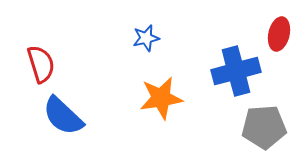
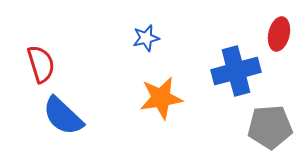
gray pentagon: moved 6 px right
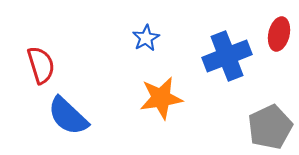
blue star: rotated 16 degrees counterclockwise
red semicircle: moved 1 px down
blue cross: moved 9 px left, 15 px up; rotated 6 degrees counterclockwise
blue semicircle: moved 5 px right
gray pentagon: rotated 21 degrees counterclockwise
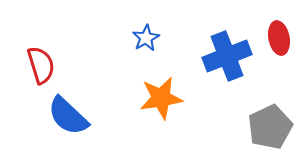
red ellipse: moved 4 px down; rotated 24 degrees counterclockwise
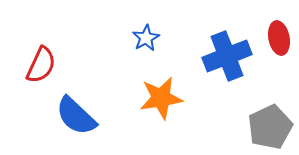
red semicircle: rotated 42 degrees clockwise
blue semicircle: moved 8 px right
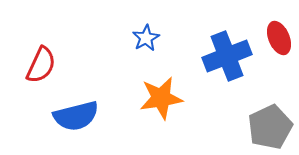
red ellipse: rotated 12 degrees counterclockwise
blue semicircle: rotated 57 degrees counterclockwise
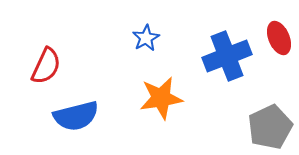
red semicircle: moved 5 px right, 1 px down
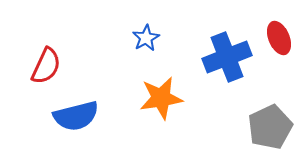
blue cross: moved 1 px down
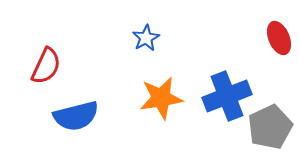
blue cross: moved 39 px down
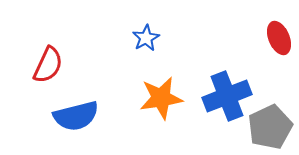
red semicircle: moved 2 px right, 1 px up
